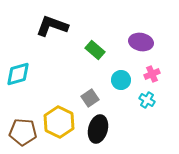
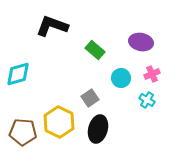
cyan circle: moved 2 px up
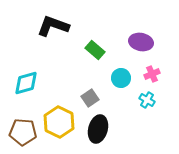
black L-shape: moved 1 px right
cyan diamond: moved 8 px right, 9 px down
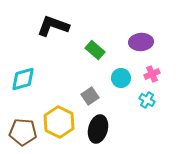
purple ellipse: rotated 15 degrees counterclockwise
cyan diamond: moved 3 px left, 4 px up
gray square: moved 2 px up
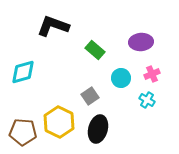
cyan diamond: moved 7 px up
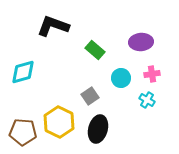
pink cross: rotated 14 degrees clockwise
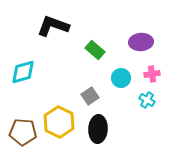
black ellipse: rotated 12 degrees counterclockwise
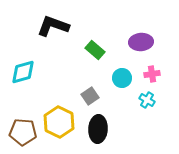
cyan circle: moved 1 px right
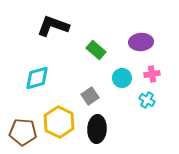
green rectangle: moved 1 px right
cyan diamond: moved 14 px right, 6 px down
black ellipse: moved 1 px left
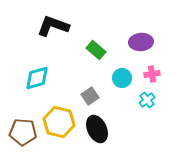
cyan cross: rotated 21 degrees clockwise
yellow hexagon: rotated 12 degrees counterclockwise
black ellipse: rotated 28 degrees counterclockwise
